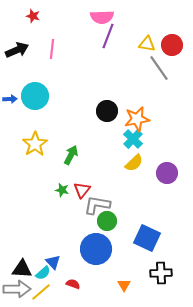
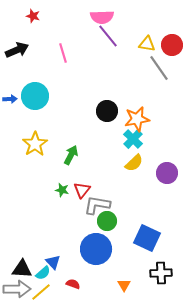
purple line: rotated 60 degrees counterclockwise
pink line: moved 11 px right, 4 px down; rotated 24 degrees counterclockwise
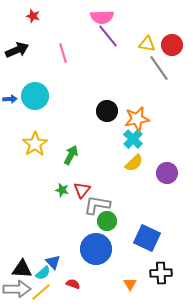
orange triangle: moved 6 px right, 1 px up
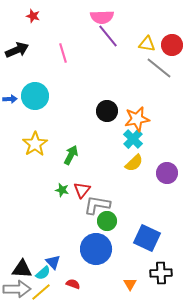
gray line: rotated 16 degrees counterclockwise
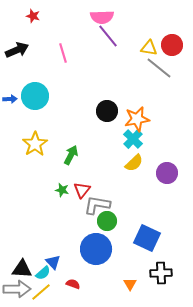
yellow triangle: moved 2 px right, 4 px down
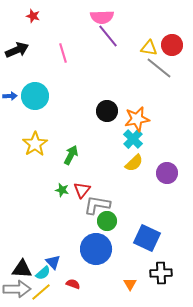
blue arrow: moved 3 px up
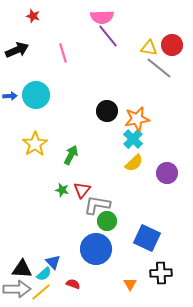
cyan circle: moved 1 px right, 1 px up
cyan semicircle: moved 1 px right, 1 px down
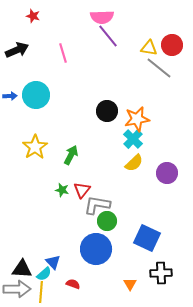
yellow star: moved 3 px down
yellow line: rotated 45 degrees counterclockwise
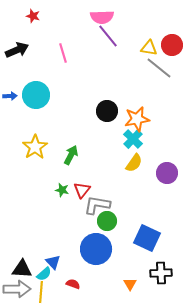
yellow semicircle: rotated 12 degrees counterclockwise
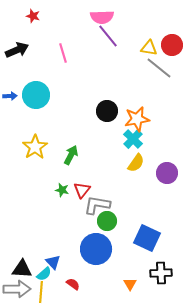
yellow semicircle: moved 2 px right
red semicircle: rotated 16 degrees clockwise
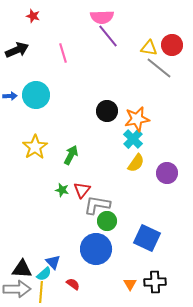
black cross: moved 6 px left, 9 px down
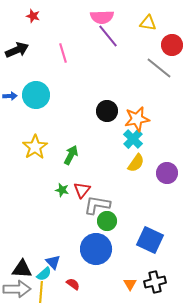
yellow triangle: moved 1 px left, 25 px up
blue square: moved 3 px right, 2 px down
black cross: rotated 10 degrees counterclockwise
